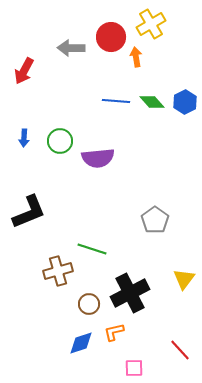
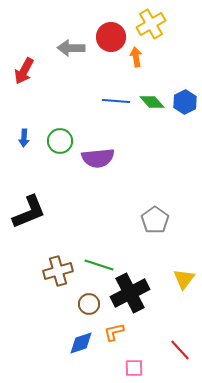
green line: moved 7 px right, 16 px down
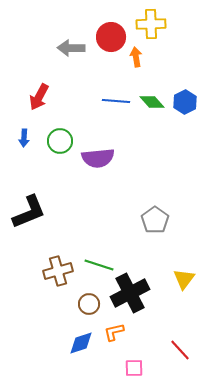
yellow cross: rotated 28 degrees clockwise
red arrow: moved 15 px right, 26 px down
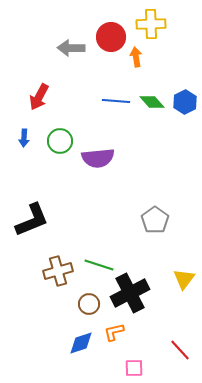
black L-shape: moved 3 px right, 8 px down
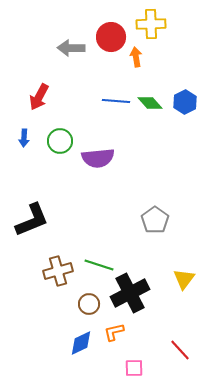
green diamond: moved 2 px left, 1 px down
blue diamond: rotated 8 degrees counterclockwise
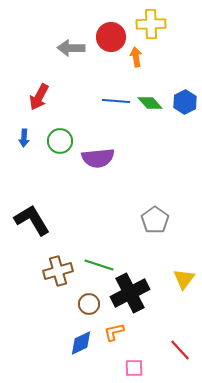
black L-shape: rotated 99 degrees counterclockwise
